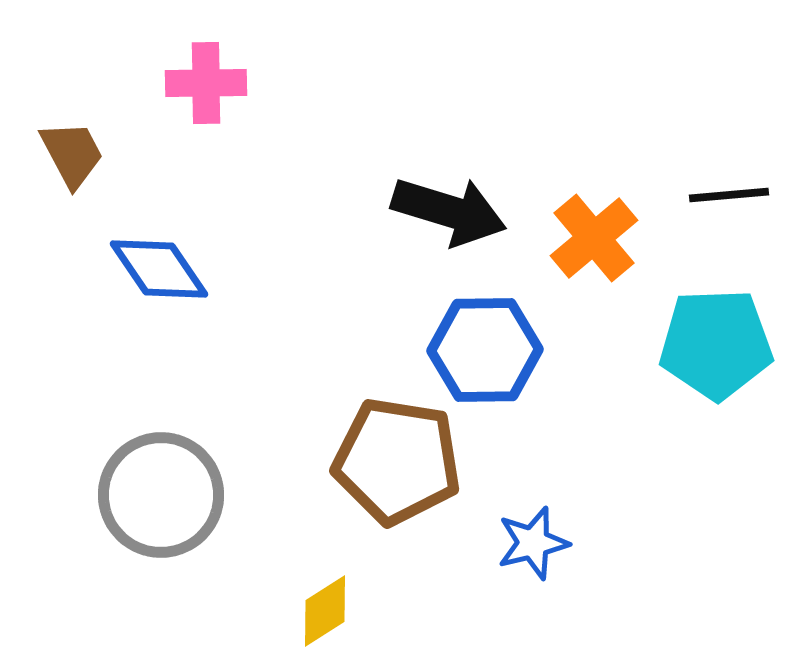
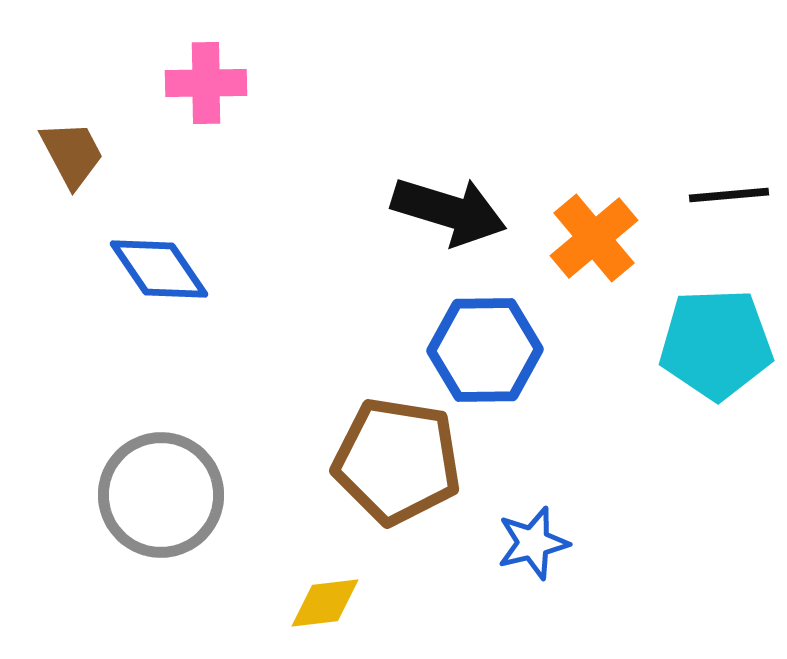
yellow diamond: moved 8 px up; rotated 26 degrees clockwise
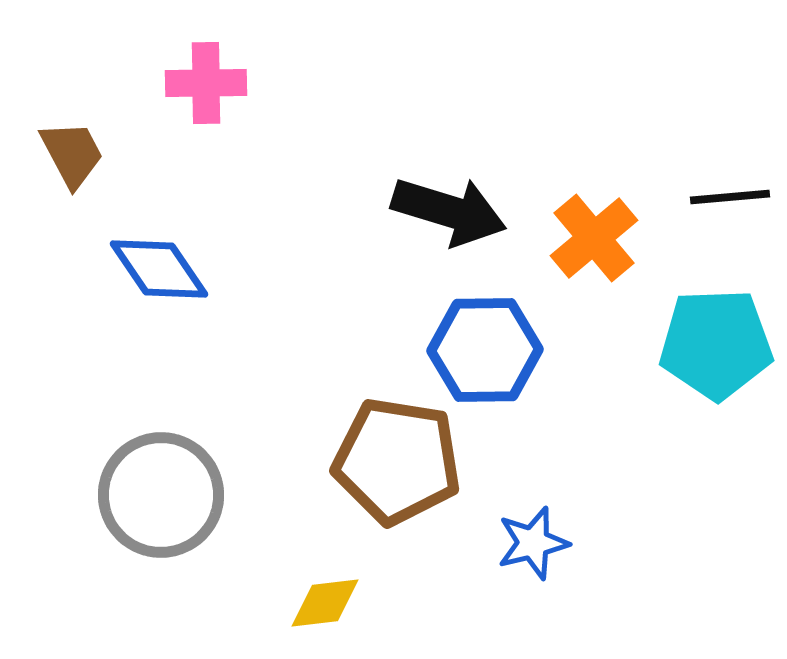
black line: moved 1 px right, 2 px down
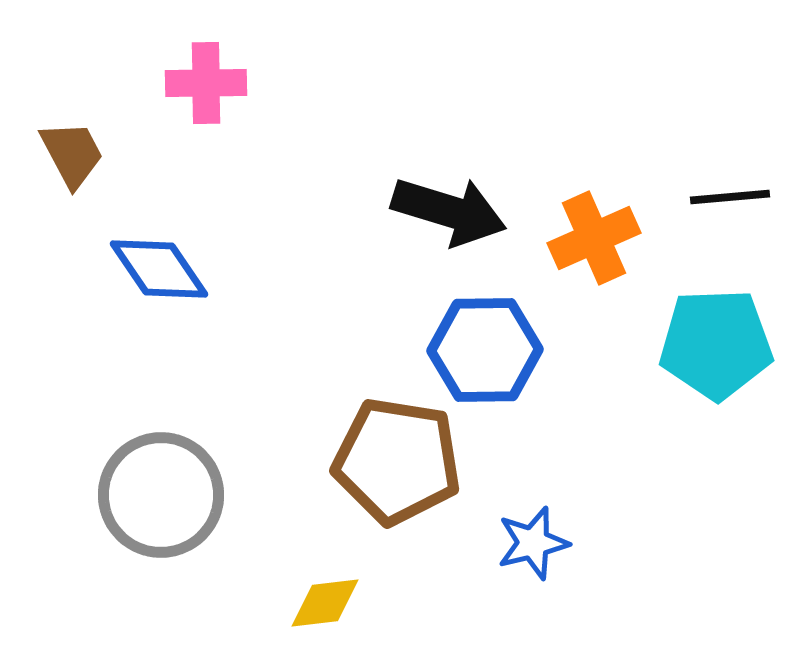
orange cross: rotated 16 degrees clockwise
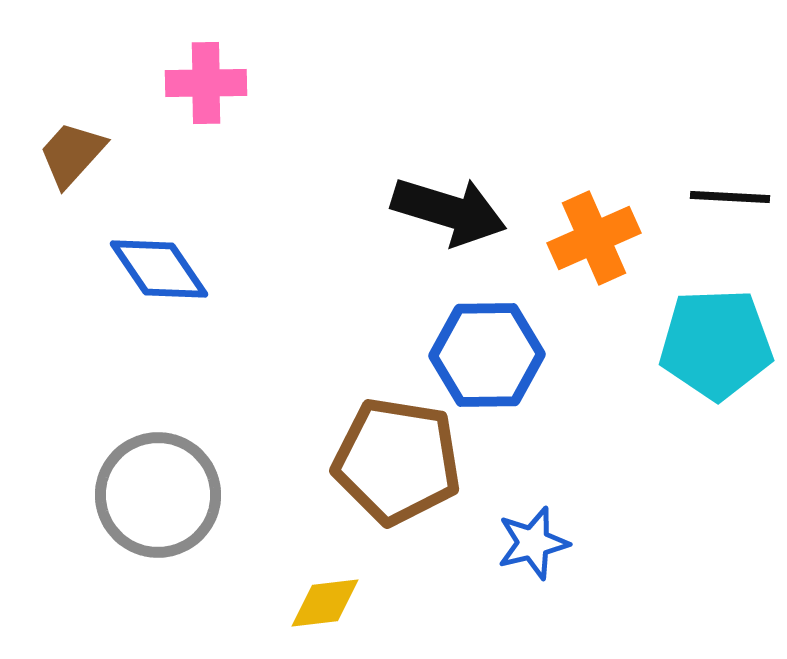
brown trapezoid: rotated 110 degrees counterclockwise
black line: rotated 8 degrees clockwise
blue hexagon: moved 2 px right, 5 px down
gray circle: moved 3 px left
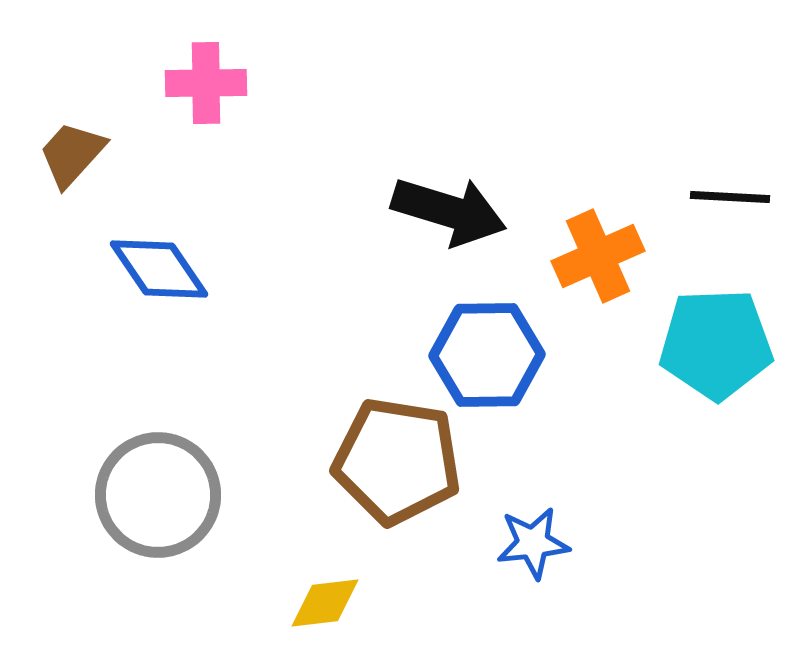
orange cross: moved 4 px right, 18 px down
blue star: rotated 8 degrees clockwise
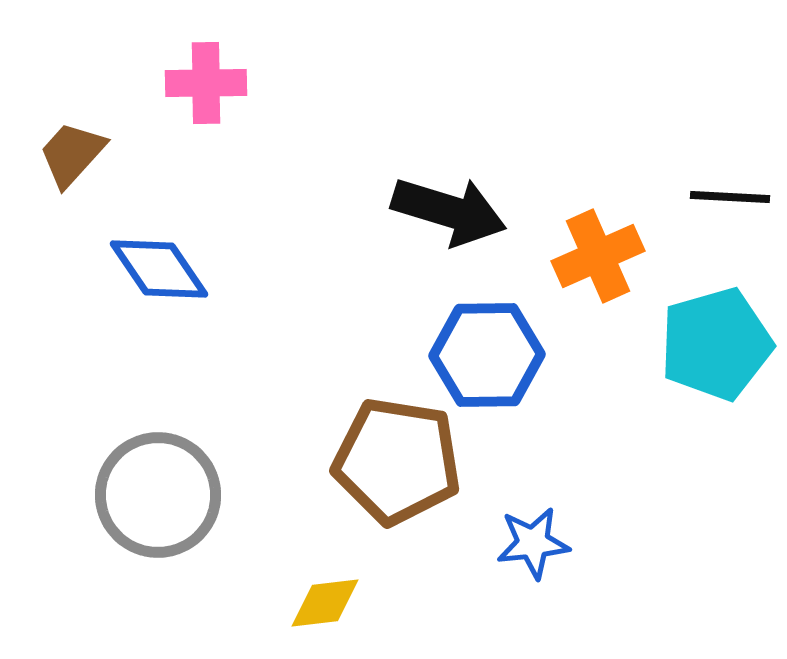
cyan pentagon: rotated 14 degrees counterclockwise
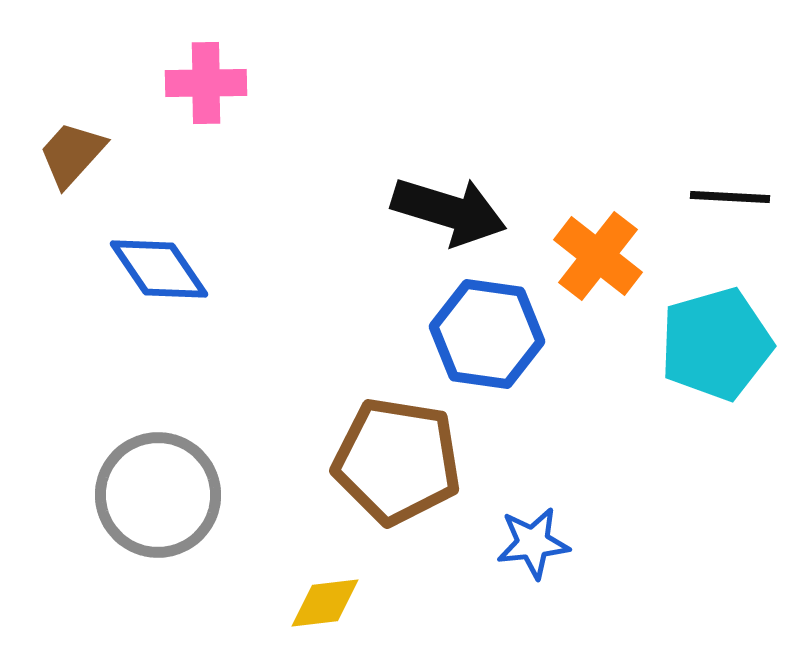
orange cross: rotated 28 degrees counterclockwise
blue hexagon: moved 21 px up; rotated 9 degrees clockwise
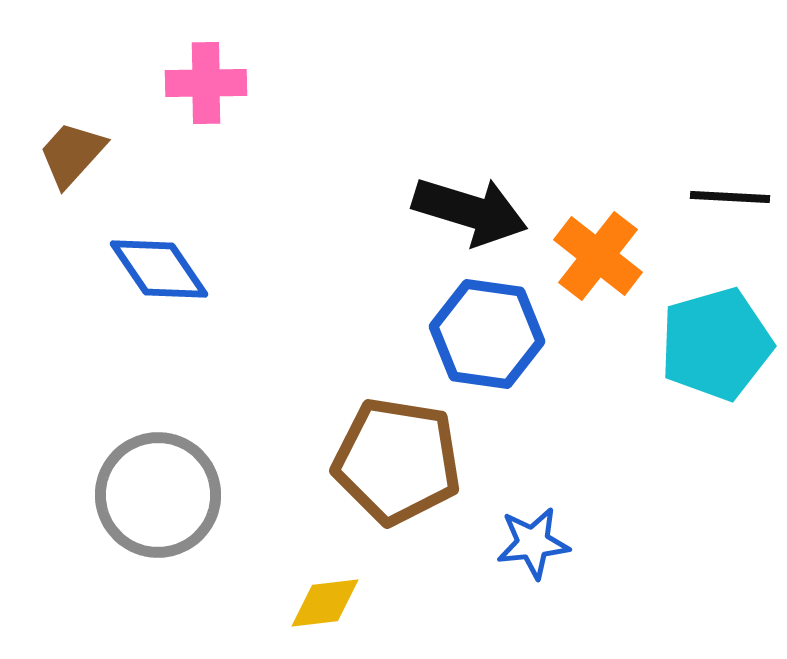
black arrow: moved 21 px right
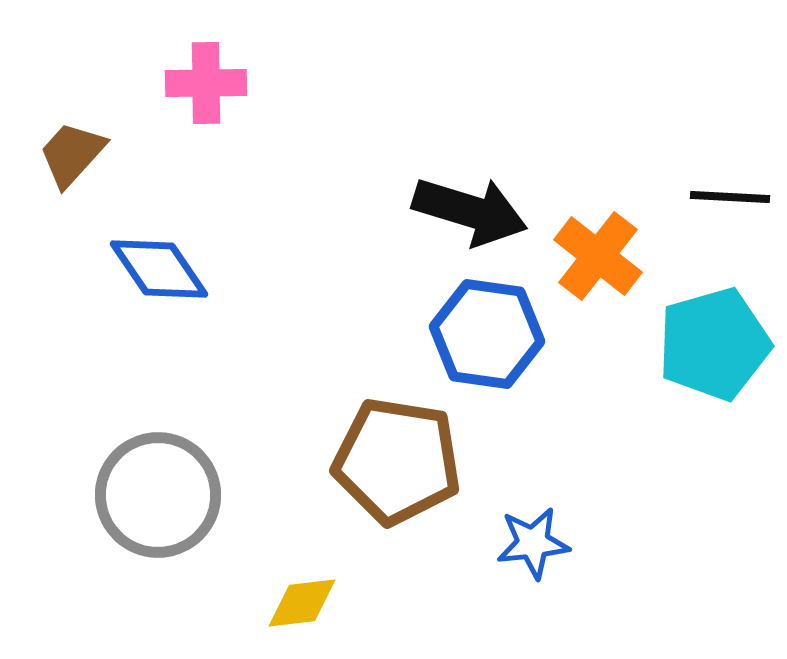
cyan pentagon: moved 2 px left
yellow diamond: moved 23 px left
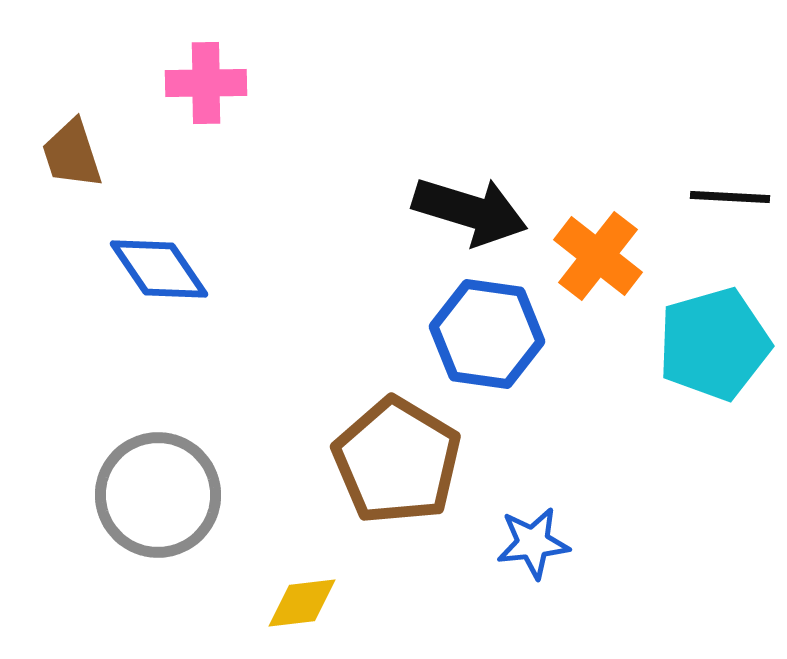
brown trapezoid: rotated 60 degrees counterclockwise
brown pentagon: rotated 22 degrees clockwise
